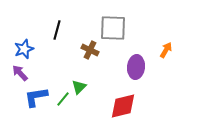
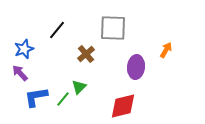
black line: rotated 24 degrees clockwise
brown cross: moved 4 px left, 4 px down; rotated 24 degrees clockwise
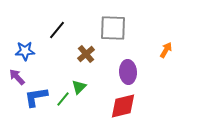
blue star: moved 1 px right, 2 px down; rotated 18 degrees clockwise
purple ellipse: moved 8 px left, 5 px down; rotated 10 degrees counterclockwise
purple arrow: moved 3 px left, 4 px down
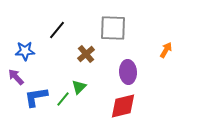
purple arrow: moved 1 px left
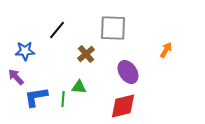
purple ellipse: rotated 30 degrees counterclockwise
green triangle: rotated 49 degrees clockwise
green line: rotated 35 degrees counterclockwise
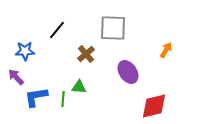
red diamond: moved 31 px right
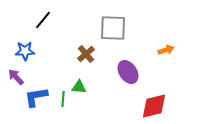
black line: moved 14 px left, 10 px up
orange arrow: rotated 42 degrees clockwise
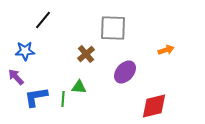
purple ellipse: moved 3 px left; rotated 75 degrees clockwise
